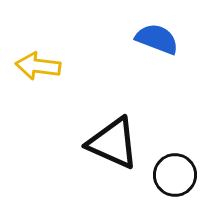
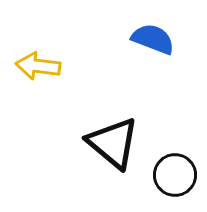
blue semicircle: moved 4 px left
black triangle: rotated 16 degrees clockwise
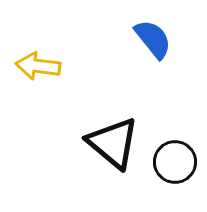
blue semicircle: rotated 30 degrees clockwise
black circle: moved 13 px up
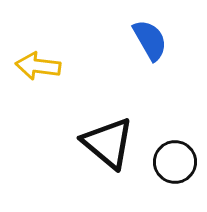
blue semicircle: moved 3 px left, 1 px down; rotated 9 degrees clockwise
black triangle: moved 5 px left
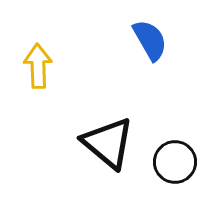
yellow arrow: rotated 81 degrees clockwise
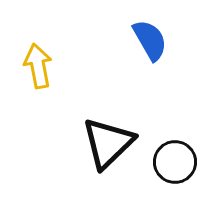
yellow arrow: rotated 9 degrees counterclockwise
black triangle: rotated 36 degrees clockwise
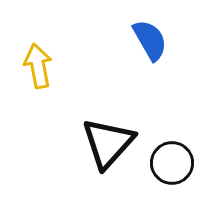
black triangle: rotated 4 degrees counterclockwise
black circle: moved 3 px left, 1 px down
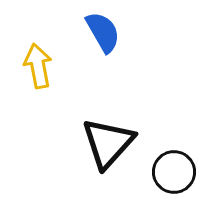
blue semicircle: moved 47 px left, 8 px up
black circle: moved 2 px right, 9 px down
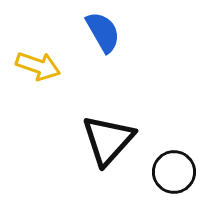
yellow arrow: rotated 120 degrees clockwise
black triangle: moved 3 px up
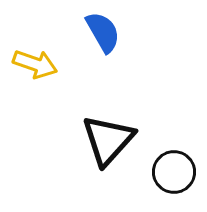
yellow arrow: moved 3 px left, 2 px up
